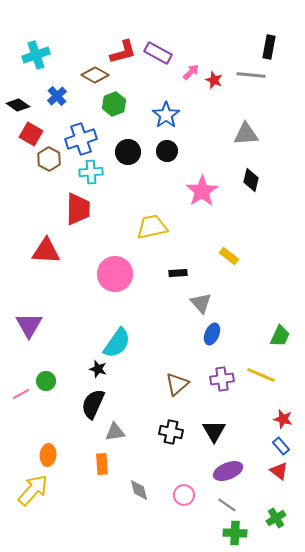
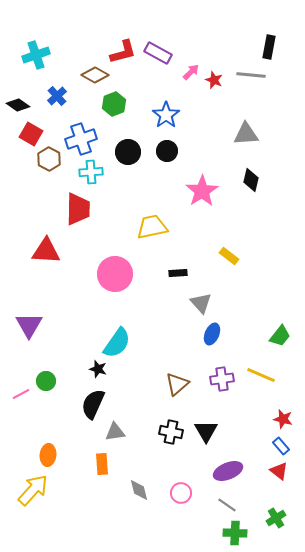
green trapezoid at (280, 336): rotated 15 degrees clockwise
black triangle at (214, 431): moved 8 px left
pink circle at (184, 495): moved 3 px left, 2 px up
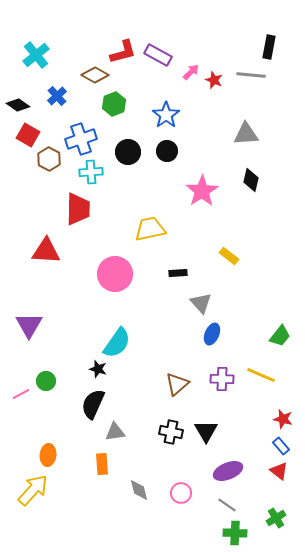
purple rectangle at (158, 53): moved 2 px down
cyan cross at (36, 55): rotated 20 degrees counterclockwise
red square at (31, 134): moved 3 px left, 1 px down
yellow trapezoid at (152, 227): moved 2 px left, 2 px down
purple cross at (222, 379): rotated 10 degrees clockwise
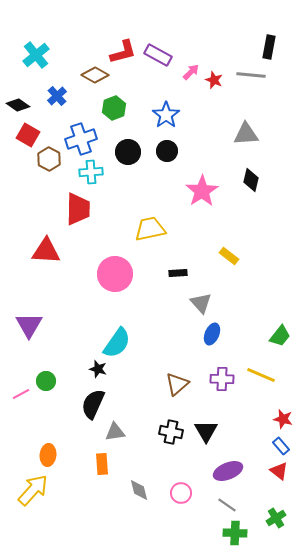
green hexagon at (114, 104): moved 4 px down
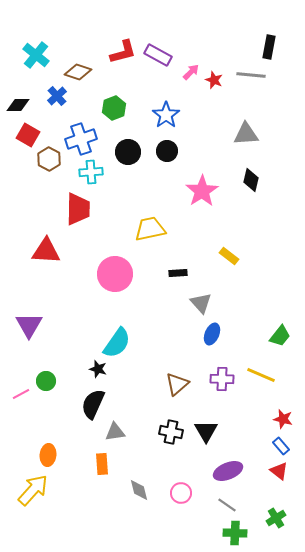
cyan cross at (36, 55): rotated 12 degrees counterclockwise
brown diamond at (95, 75): moved 17 px left, 3 px up; rotated 12 degrees counterclockwise
black diamond at (18, 105): rotated 35 degrees counterclockwise
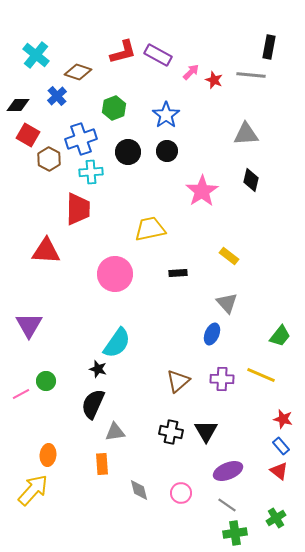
gray triangle at (201, 303): moved 26 px right
brown triangle at (177, 384): moved 1 px right, 3 px up
green cross at (235, 533): rotated 10 degrees counterclockwise
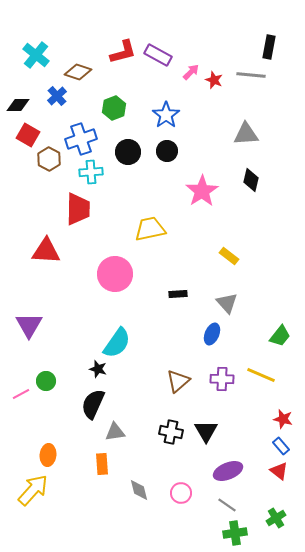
black rectangle at (178, 273): moved 21 px down
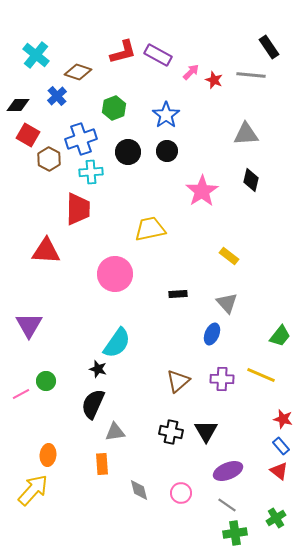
black rectangle at (269, 47): rotated 45 degrees counterclockwise
